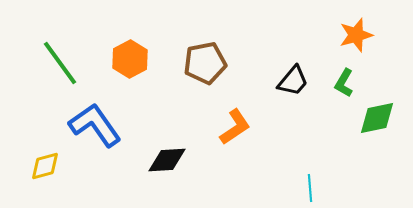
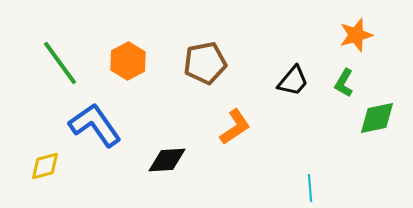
orange hexagon: moved 2 px left, 2 px down
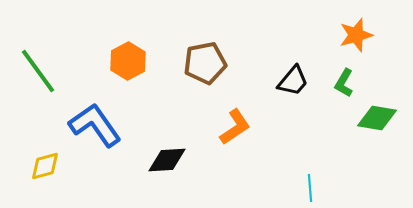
green line: moved 22 px left, 8 px down
green diamond: rotated 21 degrees clockwise
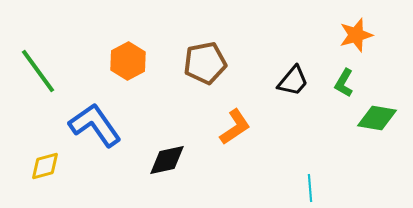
black diamond: rotated 9 degrees counterclockwise
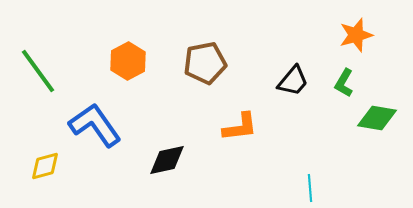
orange L-shape: moved 5 px right; rotated 27 degrees clockwise
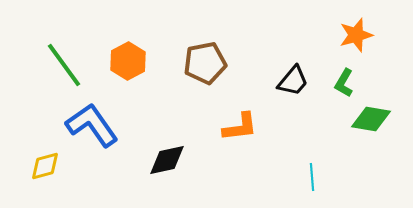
green line: moved 26 px right, 6 px up
green diamond: moved 6 px left, 1 px down
blue L-shape: moved 3 px left
cyan line: moved 2 px right, 11 px up
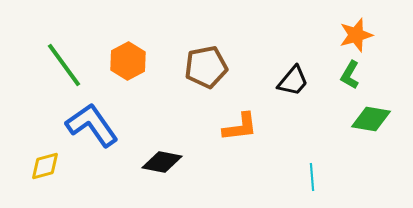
brown pentagon: moved 1 px right, 4 px down
green L-shape: moved 6 px right, 8 px up
black diamond: moved 5 px left, 2 px down; rotated 24 degrees clockwise
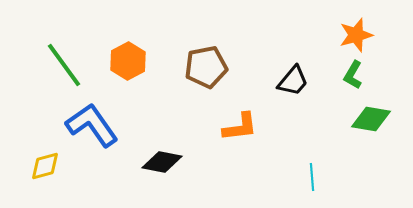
green L-shape: moved 3 px right
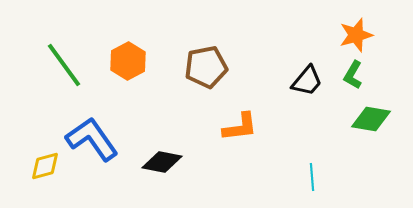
black trapezoid: moved 14 px right
blue L-shape: moved 14 px down
